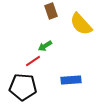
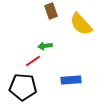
green arrow: rotated 24 degrees clockwise
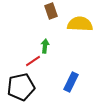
yellow semicircle: moved 1 px left; rotated 135 degrees clockwise
green arrow: rotated 104 degrees clockwise
blue rectangle: moved 2 px down; rotated 60 degrees counterclockwise
black pentagon: moved 2 px left; rotated 16 degrees counterclockwise
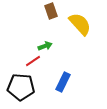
yellow semicircle: rotated 45 degrees clockwise
green arrow: rotated 64 degrees clockwise
blue rectangle: moved 8 px left
black pentagon: rotated 16 degrees clockwise
